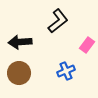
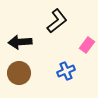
black L-shape: moved 1 px left
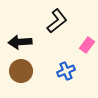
brown circle: moved 2 px right, 2 px up
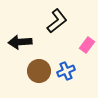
brown circle: moved 18 px right
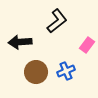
brown circle: moved 3 px left, 1 px down
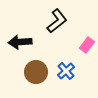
blue cross: rotated 18 degrees counterclockwise
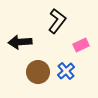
black L-shape: rotated 15 degrees counterclockwise
pink rectangle: moved 6 px left; rotated 28 degrees clockwise
brown circle: moved 2 px right
